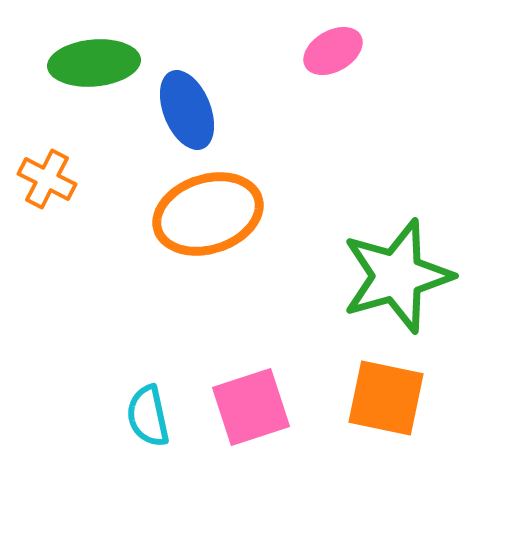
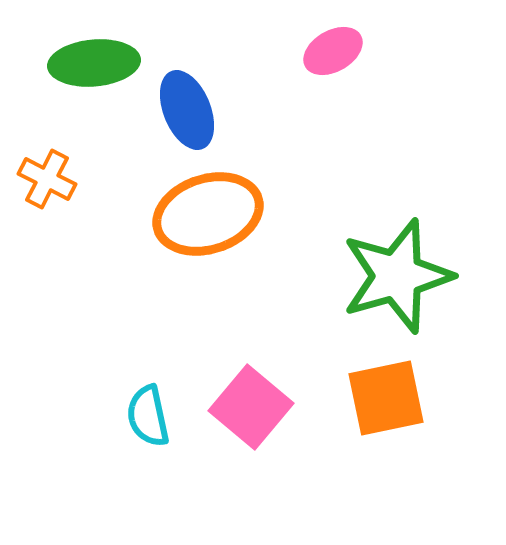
orange square: rotated 24 degrees counterclockwise
pink square: rotated 32 degrees counterclockwise
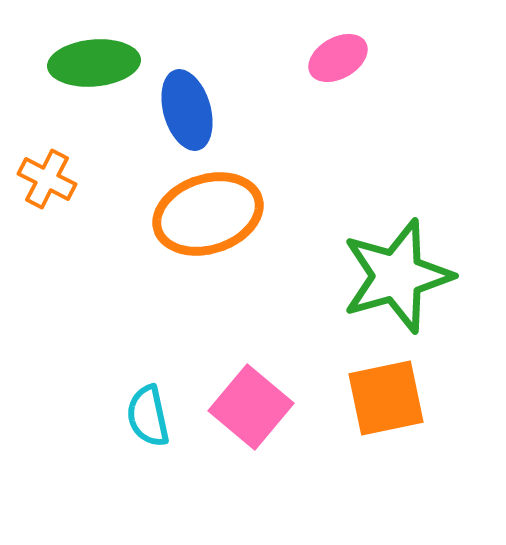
pink ellipse: moved 5 px right, 7 px down
blue ellipse: rotated 6 degrees clockwise
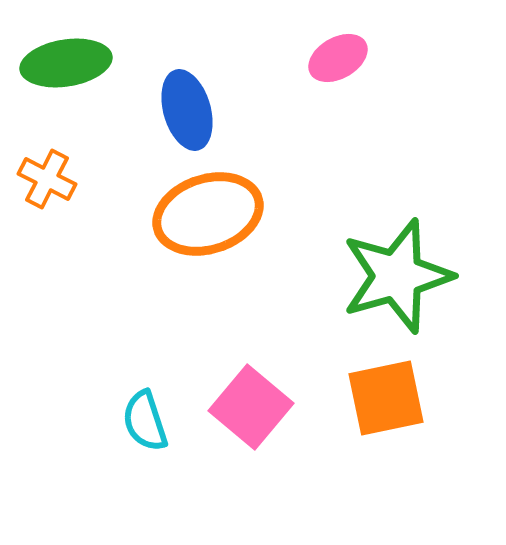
green ellipse: moved 28 px left; rotated 4 degrees counterclockwise
cyan semicircle: moved 3 px left, 5 px down; rotated 6 degrees counterclockwise
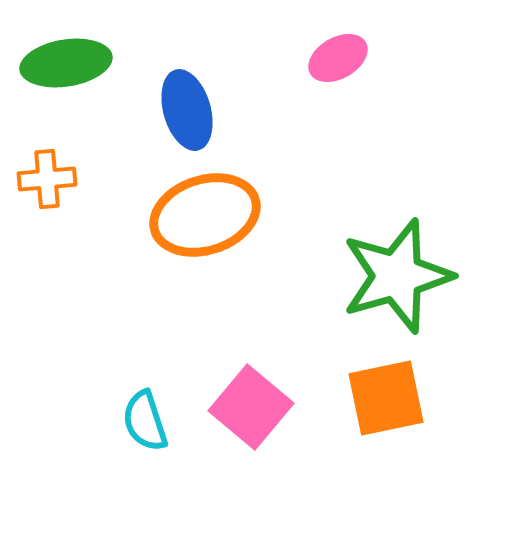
orange cross: rotated 32 degrees counterclockwise
orange ellipse: moved 3 px left, 1 px down
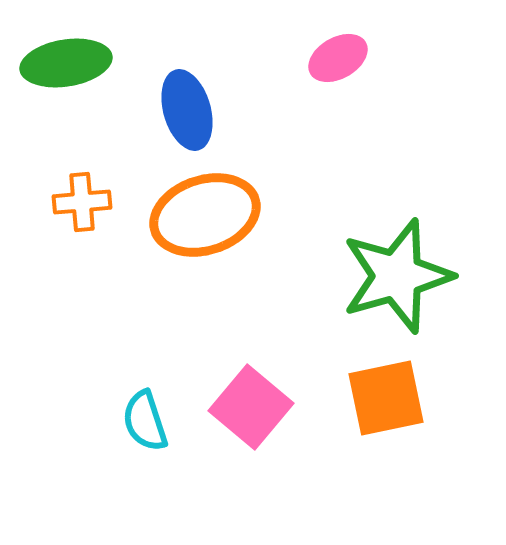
orange cross: moved 35 px right, 23 px down
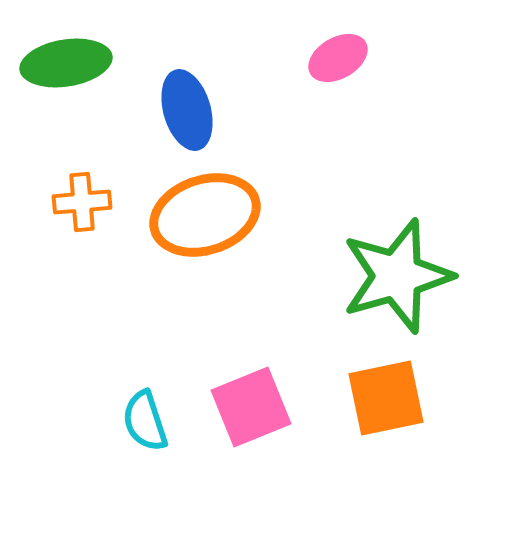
pink square: rotated 28 degrees clockwise
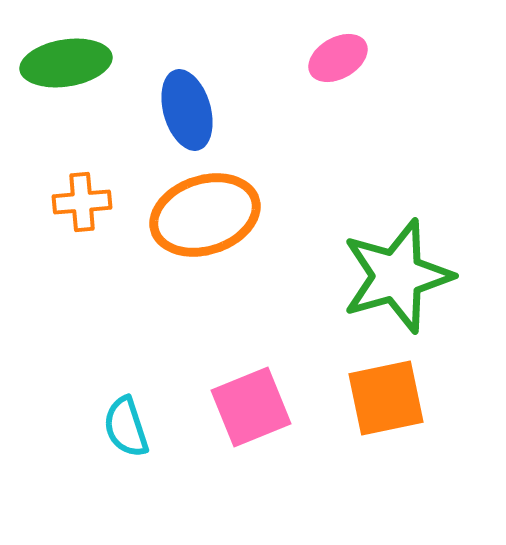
cyan semicircle: moved 19 px left, 6 px down
